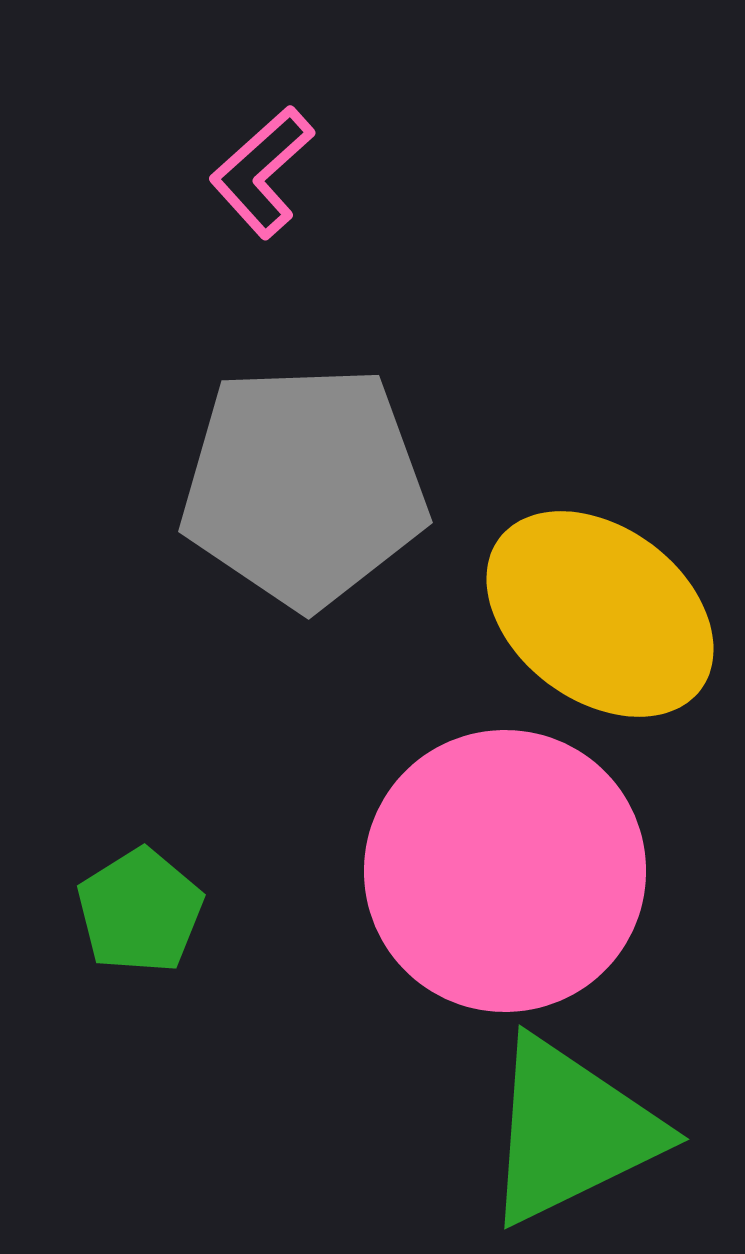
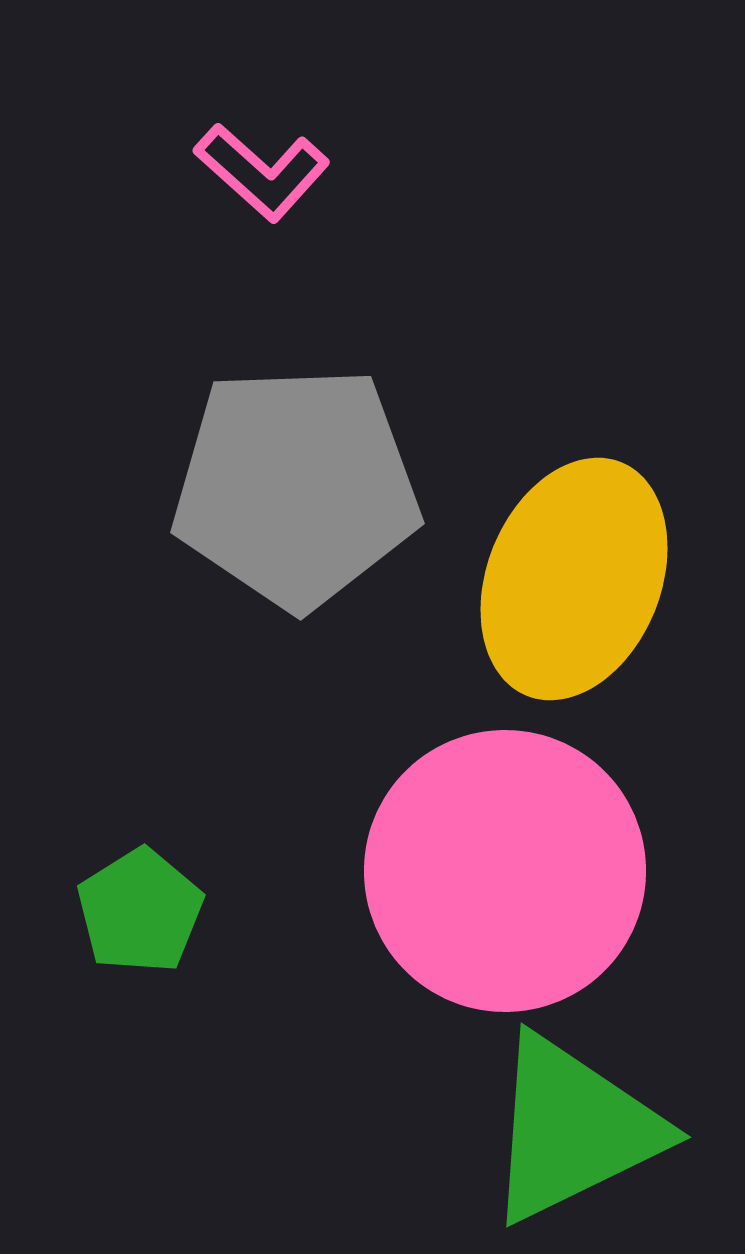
pink L-shape: rotated 96 degrees counterclockwise
gray pentagon: moved 8 px left, 1 px down
yellow ellipse: moved 26 px left, 35 px up; rotated 75 degrees clockwise
green triangle: moved 2 px right, 2 px up
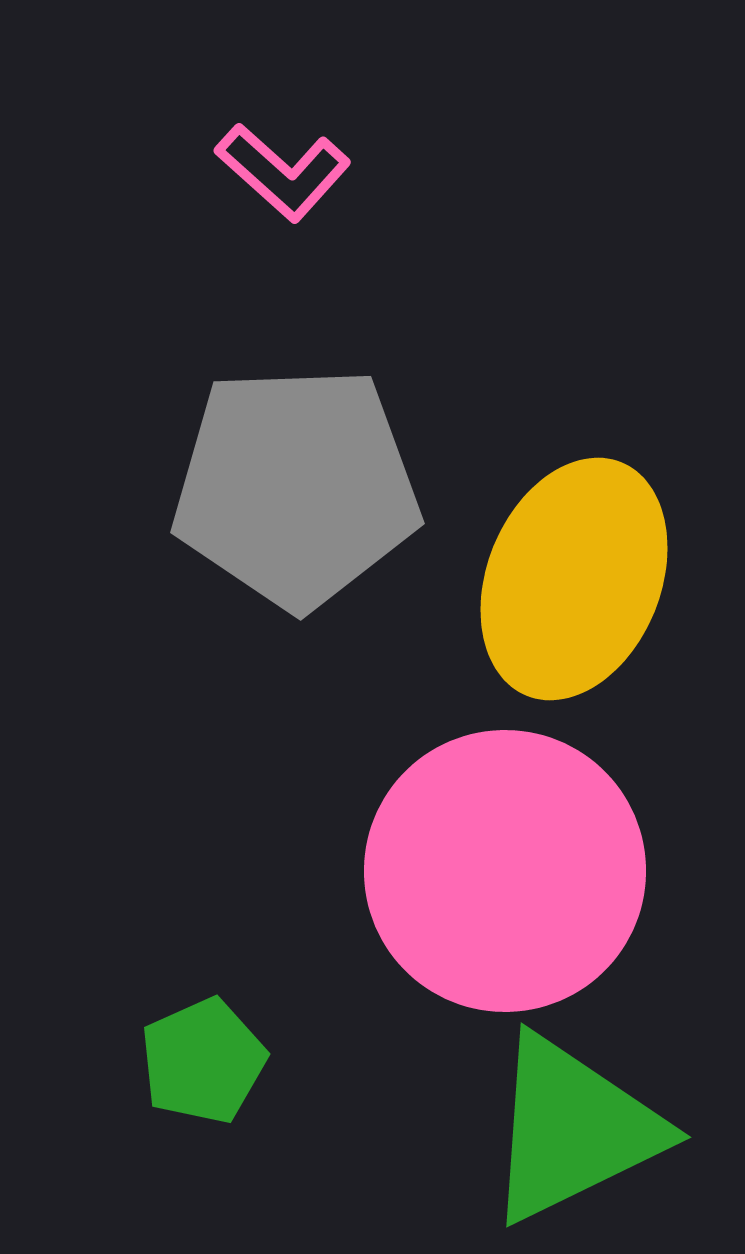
pink L-shape: moved 21 px right
green pentagon: moved 63 px right, 150 px down; rotated 8 degrees clockwise
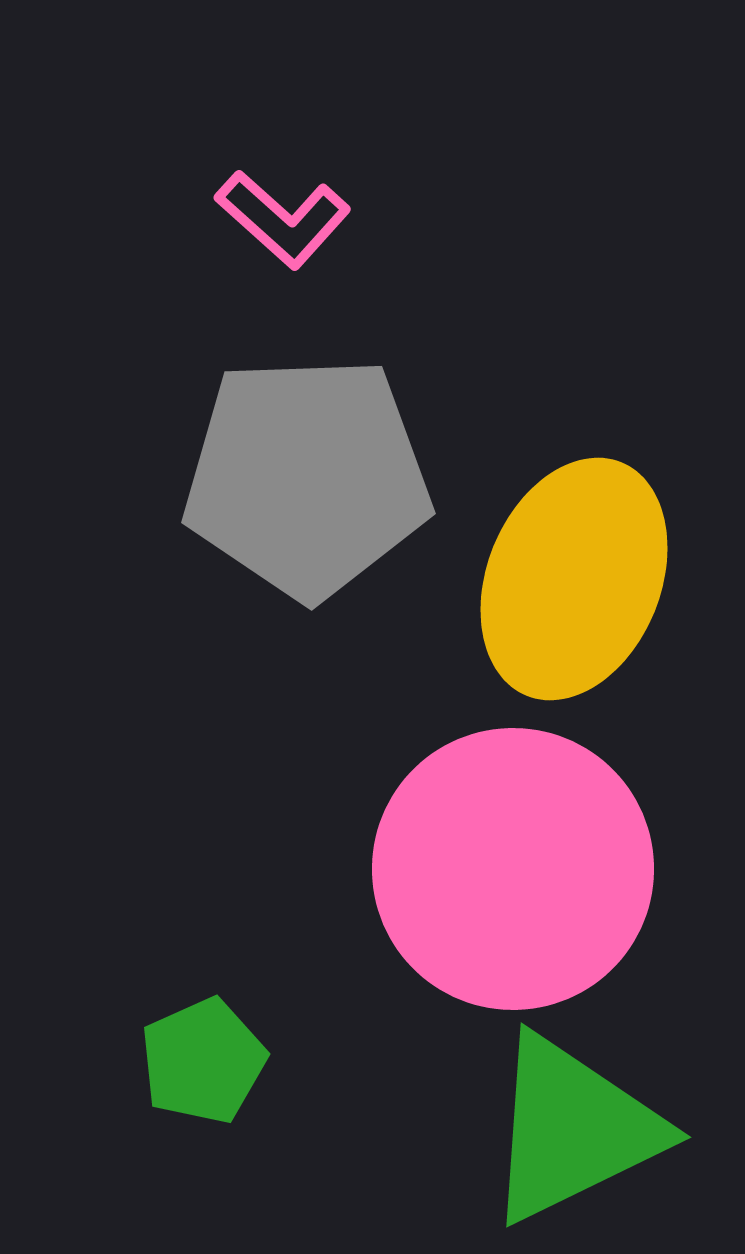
pink L-shape: moved 47 px down
gray pentagon: moved 11 px right, 10 px up
pink circle: moved 8 px right, 2 px up
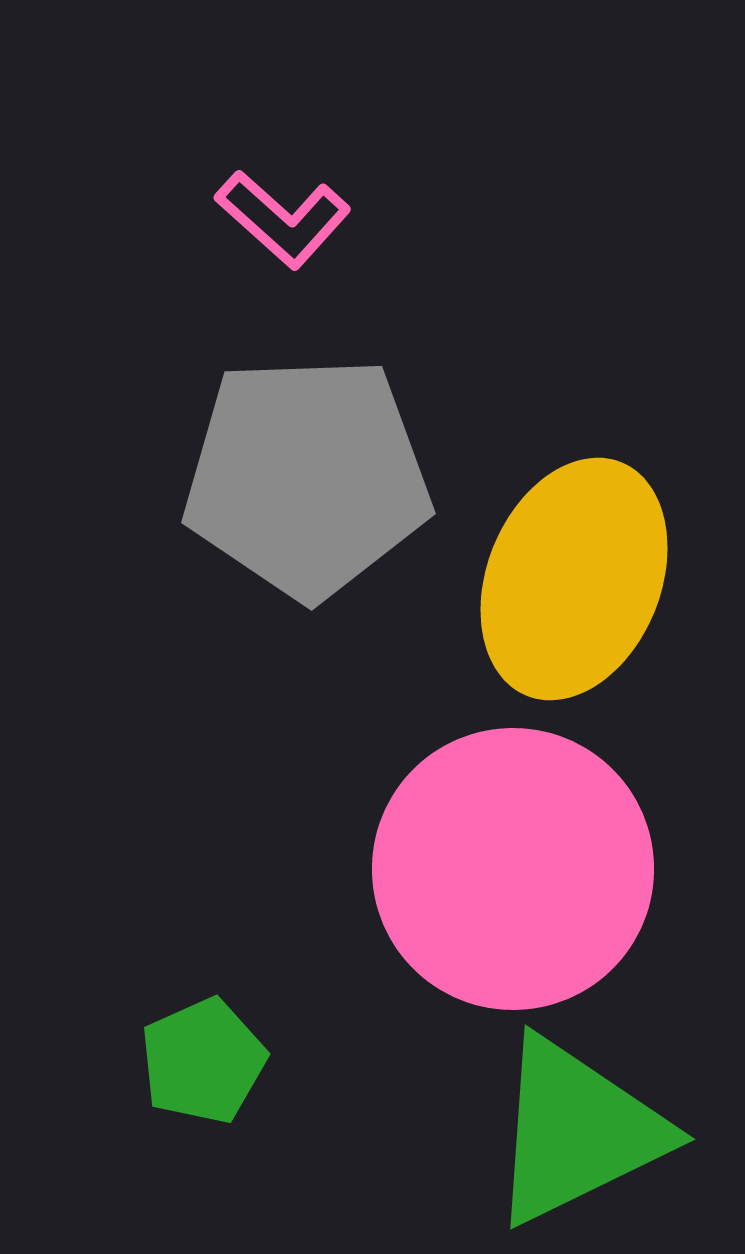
green triangle: moved 4 px right, 2 px down
